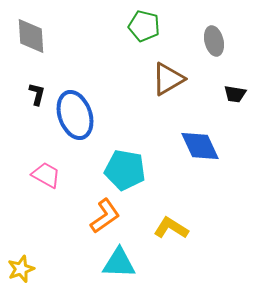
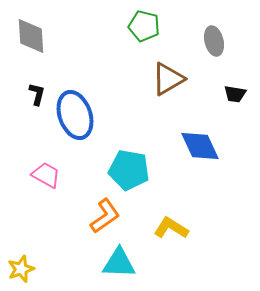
cyan pentagon: moved 4 px right
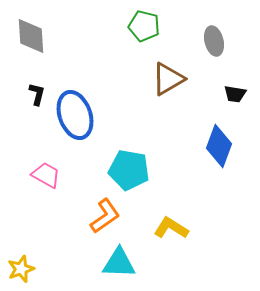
blue diamond: moved 19 px right; rotated 45 degrees clockwise
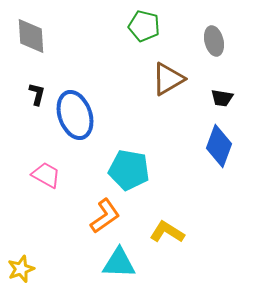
black trapezoid: moved 13 px left, 4 px down
yellow L-shape: moved 4 px left, 4 px down
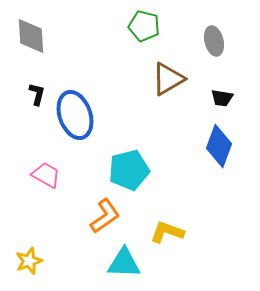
cyan pentagon: rotated 24 degrees counterclockwise
yellow L-shape: rotated 12 degrees counterclockwise
cyan triangle: moved 5 px right
yellow star: moved 8 px right, 8 px up
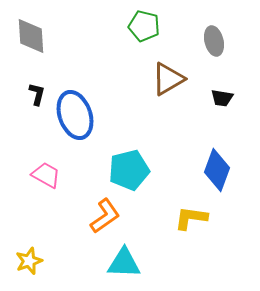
blue diamond: moved 2 px left, 24 px down
yellow L-shape: moved 24 px right, 14 px up; rotated 12 degrees counterclockwise
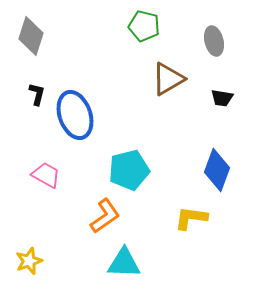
gray diamond: rotated 21 degrees clockwise
